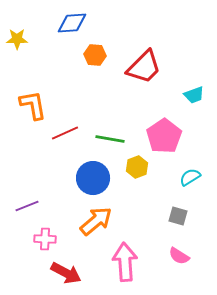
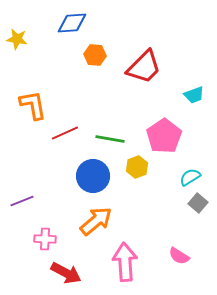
yellow star: rotated 10 degrees clockwise
blue circle: moved 2 px up
purple line: moved 5 px left, 5 px up
gray square: moved 20 px right, 13 px up; rotated 24 degrees clockwise
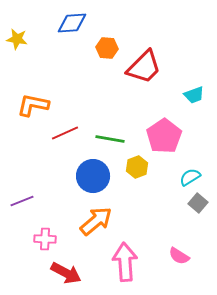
orange hexagon: moved 12 px right, 7 px up
orange L-shape: rotated 68 degrees counterclockwise
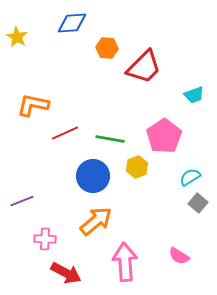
yellow star: moved 2 px up; rotated 20 degrees clockwise
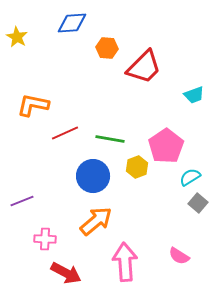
pink pentagon: moved 2 px right, 10 px down
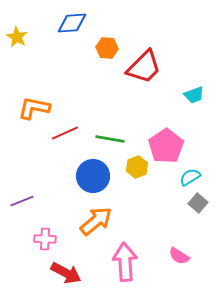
orange L-shape: moved 1 px right, 3 px down
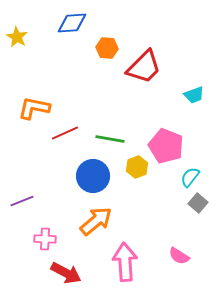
pink pentagon: rotated 16 degrees counterclockwise
cyan semicircle: rotated 20 degrees counterclockwise
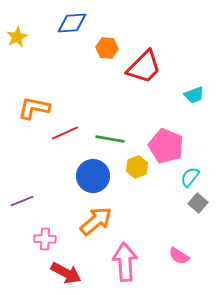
yellow star: rotated 15 degrees clockwise
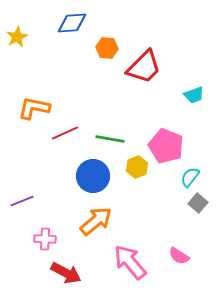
pink arrow: moved 5 px right; rotated 36 degrees counterclockwise
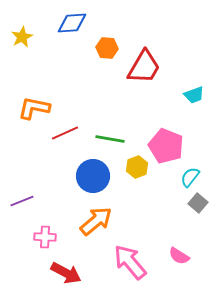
yellow star: moved 5 px right
red trapezoid: rotated 15 degrees counterclockwise
pink cross: moved 2 px up
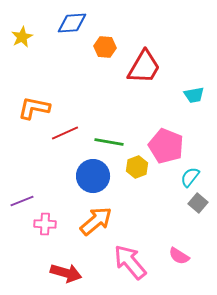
orange hexagon: moved 2 px left, 1 px up
cyan trapezoid: rotated 10 degrees clockwise
green line: moved 1 px left, 3 px down
pink cross: moved 13 px up
red arrow: rotated 12 degrees counterclockwise
